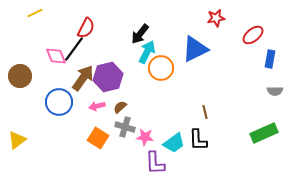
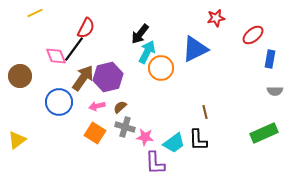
orange square: moved 3 px left, 5 px up
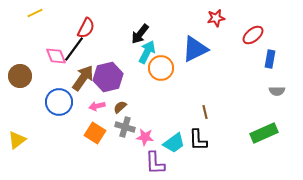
gray semicircle: moved 2 px right
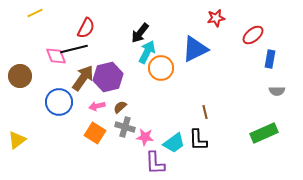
black arrow: moved 1 px up
black line: rotated 40 degrees clockwise
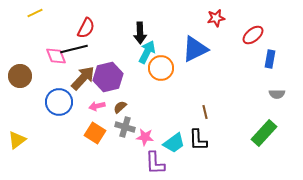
black arrow: rotated 40 degrees counterclockwise
brown arrow: rotated 8 degrees clockwise
gray semicircle: moved 3 px down
green rectangle: rotated 24 degrees counterclockwise
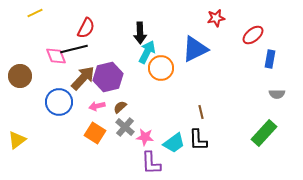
brown line: moved 4 px left
gray cross: rotated 24 degrees clockwise
purple L-shape: moved 4 px left
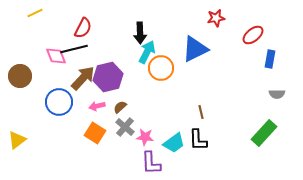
red semicircle: moved 3 px left
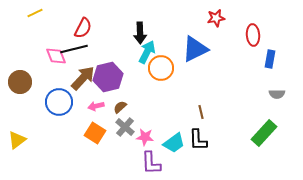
red ellipse: rotated 55 degrees counterclockwise
brown circle: moved 6 px down
pink arrow: moved 1 px left
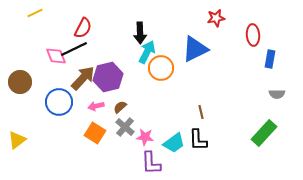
black line: rotated 12 degrees counterclockwise
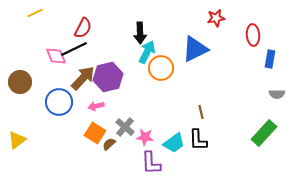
brown semicircle: moved 11 px left, 37 px down
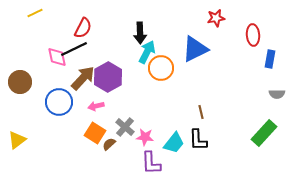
pink diamond: moved 1 px right, 1 px down; rotated 10 degrees clockwise
purple hexagon: rotated 16 degrees counterclockwise
cyan trapezoid: rotated 15 degrees counterclockwise
